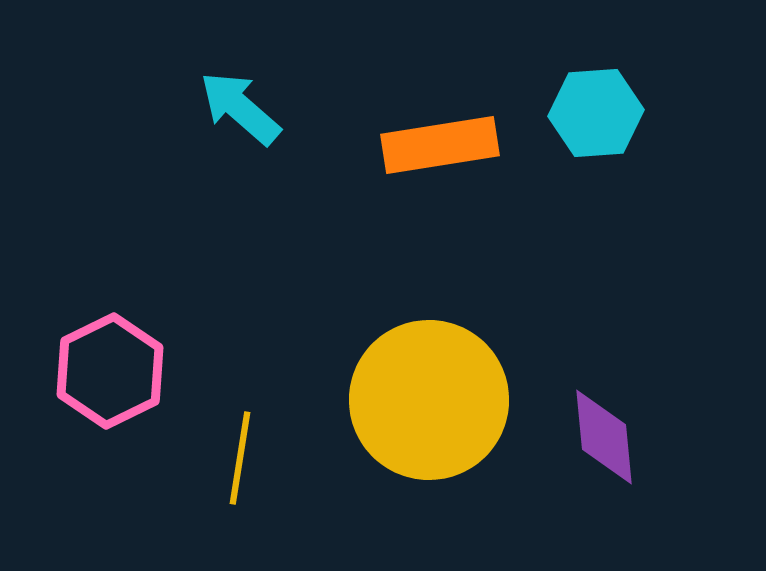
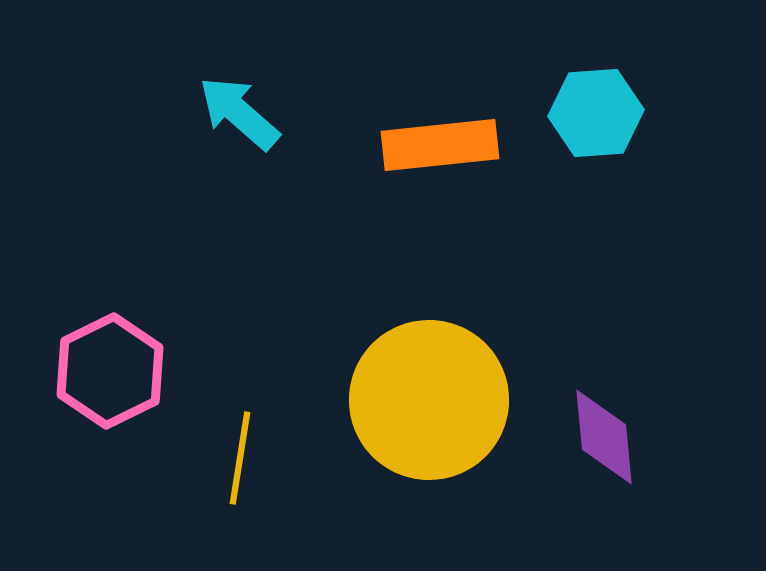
cyan arrow: moved 1 px left, 5 px down
orange rectangle: rotated 3 degrees clockwise
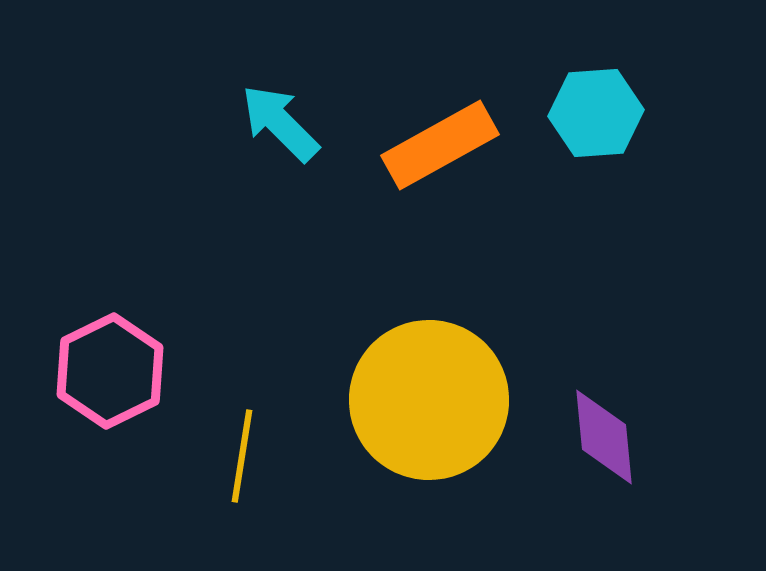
cyan arrow: moved 41 px right, 10 px down; rotated 4 degrees clockwise
orange rectangle: rotated 23 degrees counterclockwise
yellow line: moved 2 px right, 2 px up
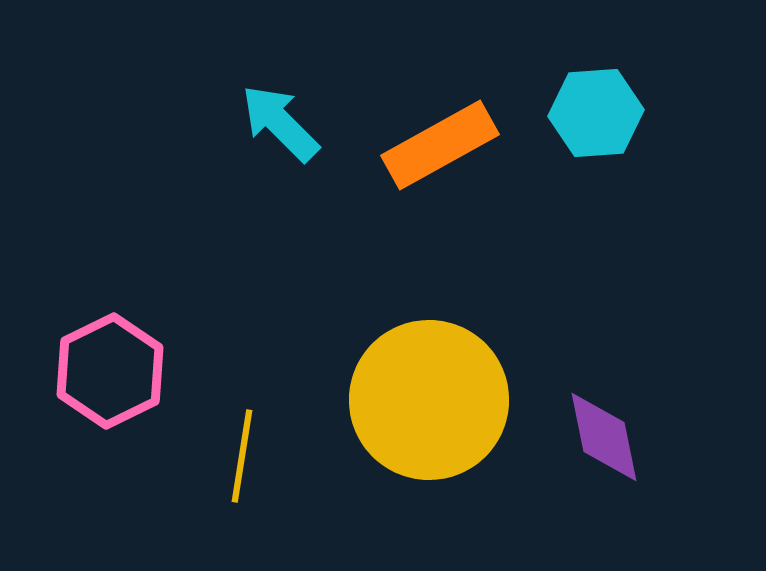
purple diamond: rotated 6 degrees counterclockwise
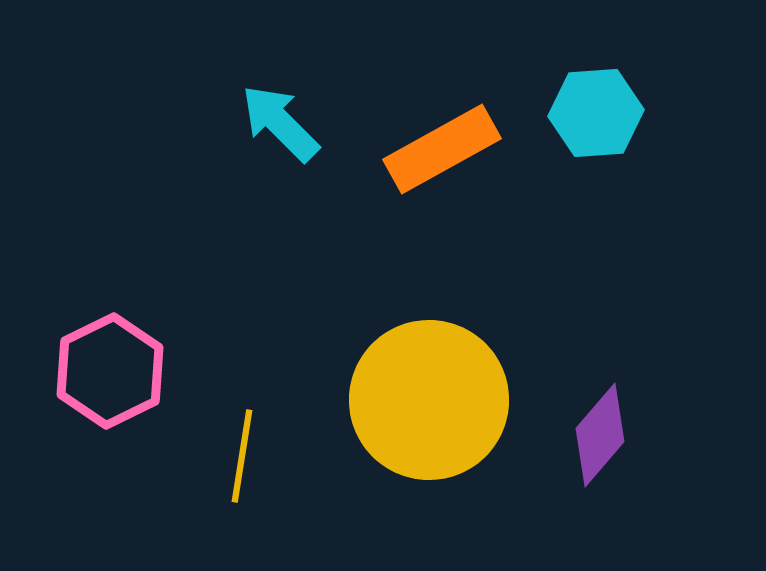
orange rectangle: moved 2 px right, 4 px down
purple diamond: moved 4 px left, 2 px up; rotated 52 degrees clockwise
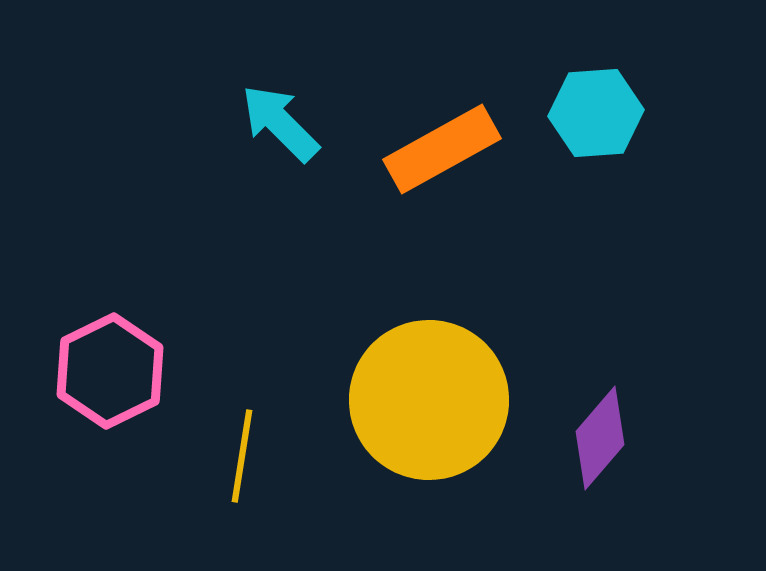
purple diamond: moved 3 px down
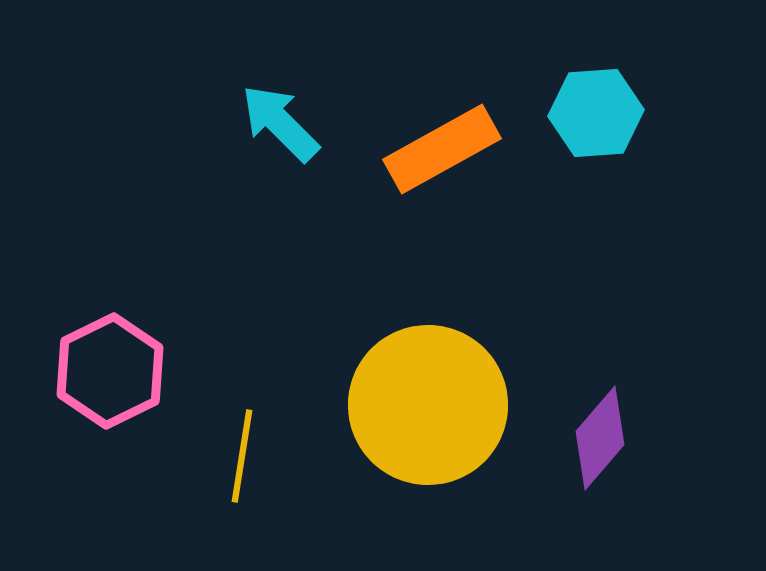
yellow circle: moved 1 px left, 5 px down
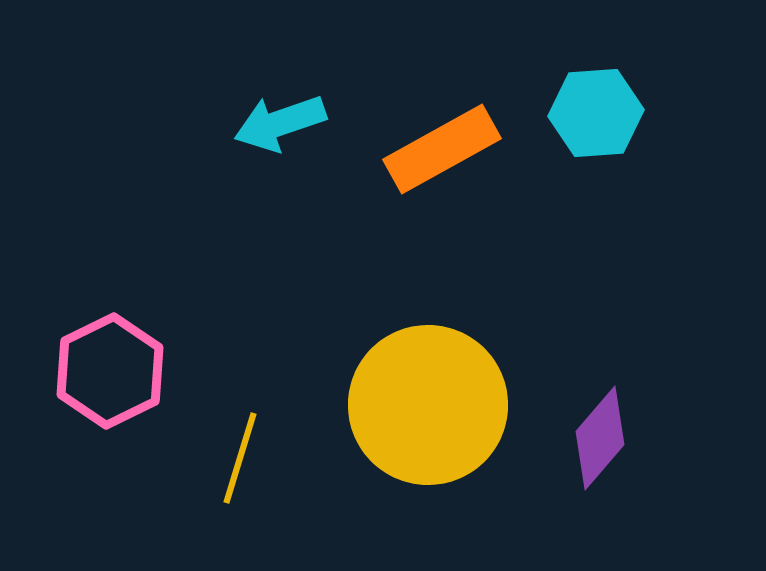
cyan arrow: rotated 64 degrees counterclockwise
yellow line: moved 2 px left, 2 px down; rotated 8 degrees clockwise
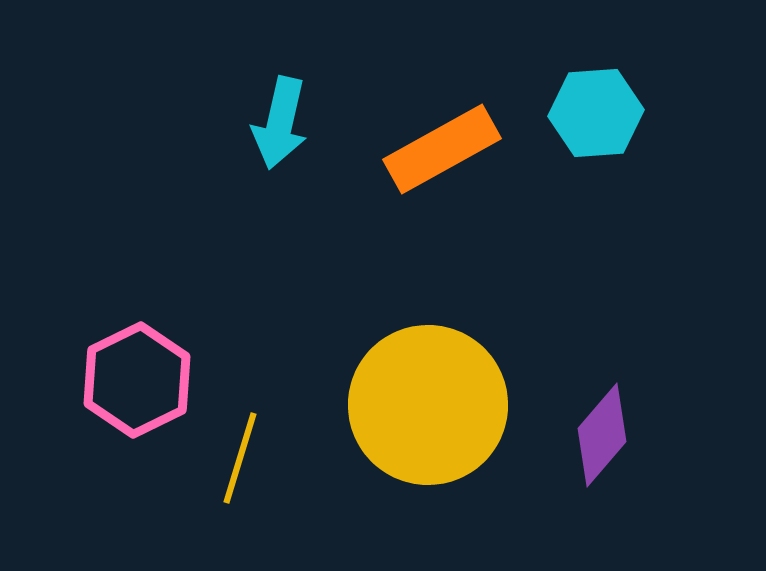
cyan arrow: rotated 58 degrees counterclockwise
pink hexagon: moved 27 px right, 9 px down
purple diamond: moved 2 px right, 3 px up
